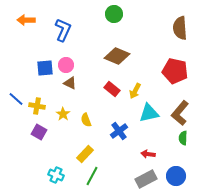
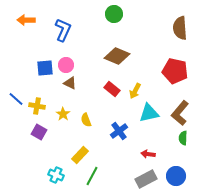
yellow rectangle: moved 5 px left, 1 px down
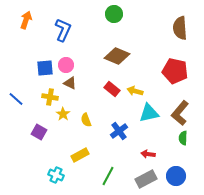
orange arrow: rotated 108 degrees clockwise
yellow arrow: rotated 77 degrees clockwise
yellow cross: moved 13 px right, 9 px up
yellow rectangle: rotated 18 degrees clockwise
green line: moved 16 px right
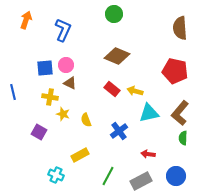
blue line: moved 3 px left, 7 px up; rotated 35 degrees clockwise
yellow star: rotated 16 degrees counterclockwise
gray rectangle: moved 5 px left, 2 px down
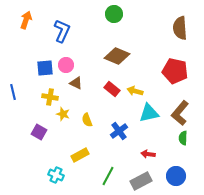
blue L-shape: moved 1 px left, 1 px down
brown triangle: moved 6 px right
yellow semicircle: moved 1 px right
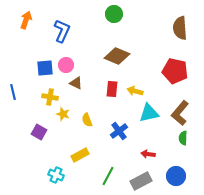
red rectangle: rotated 56 degrees clockwise
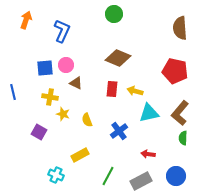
brown diamond: moved 1 px right, 2 px down
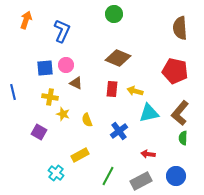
cyan cross: moved 2 px up; rotated 14 degrees clockwise
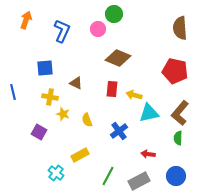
pink circle: moved 32 px right, 36 px up
yellow arrow: moved 1 px left, 4 px down
green semicircle: moved 5 px left
gray rectangle: moved 2 px left
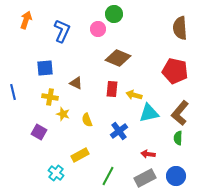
gray rectangle: moved 6 px right, 3 px up
